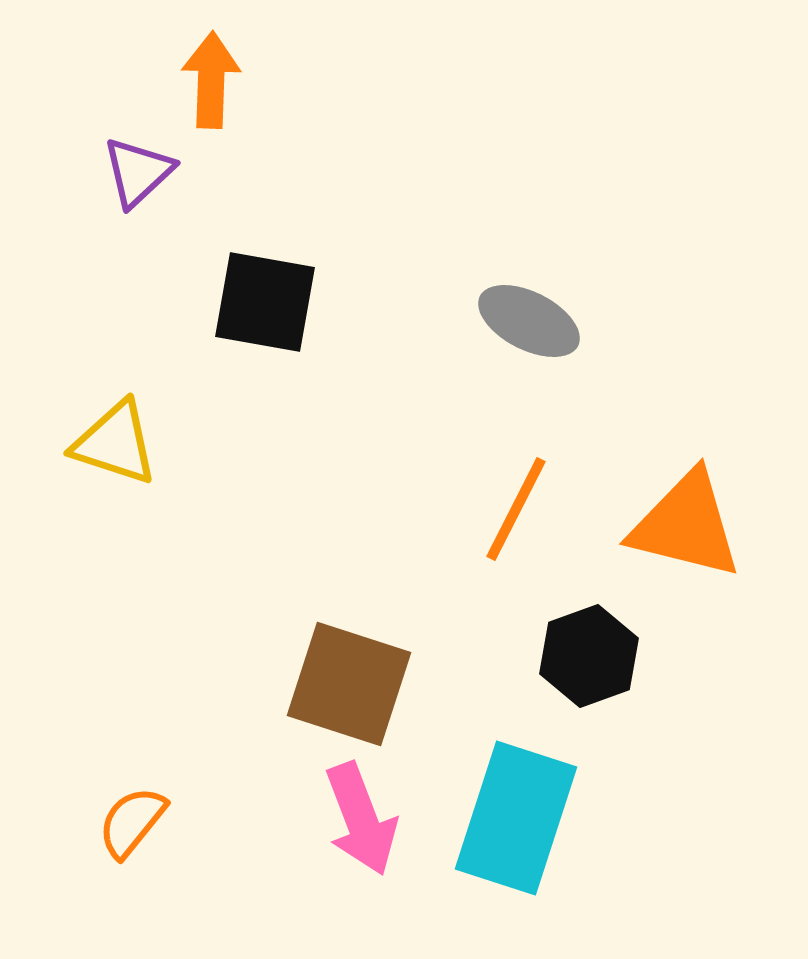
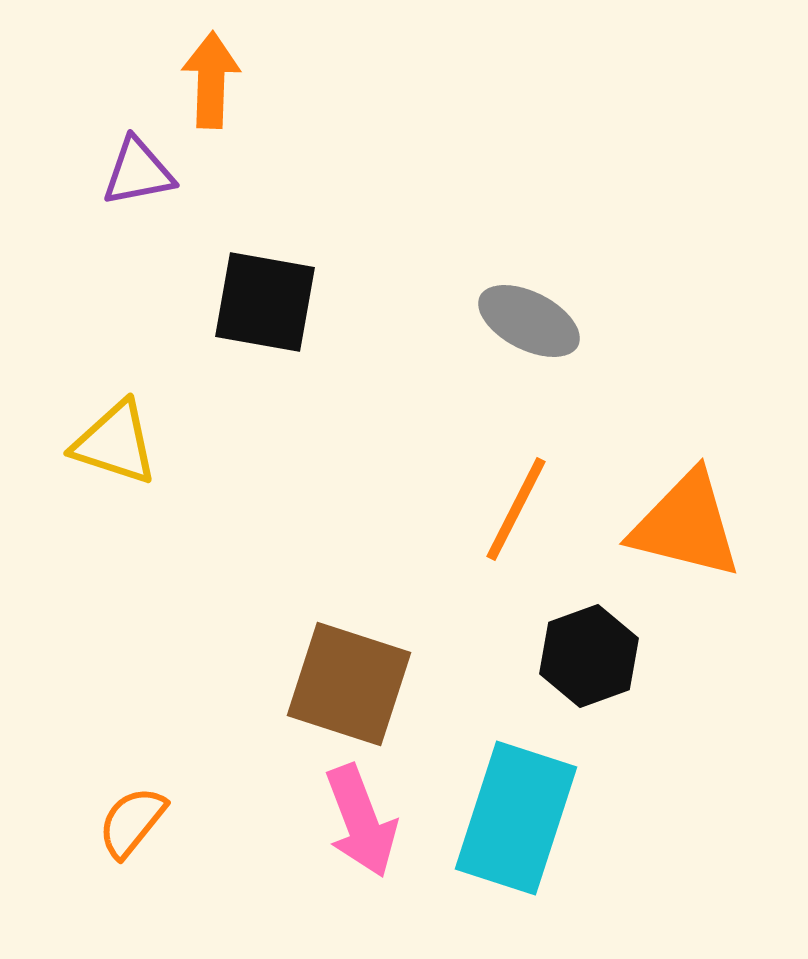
purple triangle: rotated 32 degrees clockwise
pink arrow: moved 2 px down
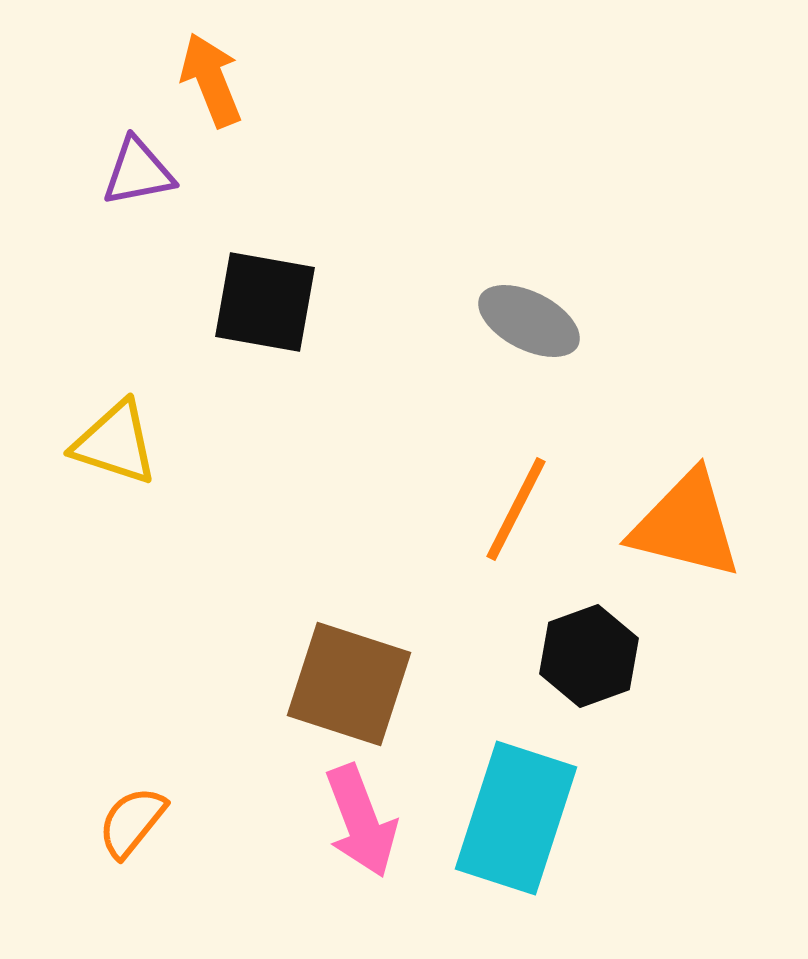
orange arrow: rotated 24 degrees counterclockwise
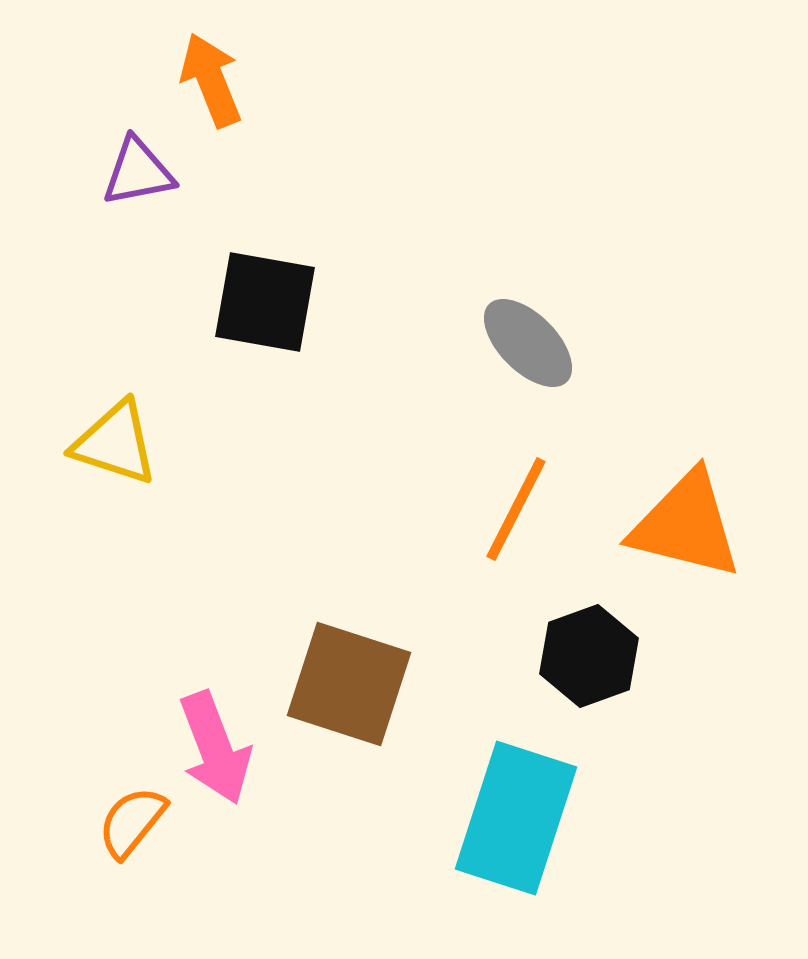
gray ellipse: moved 1 px left, 22 px down; rotated 18 degrees clockwise
pink arrow: moved 146 px left, 73 px up
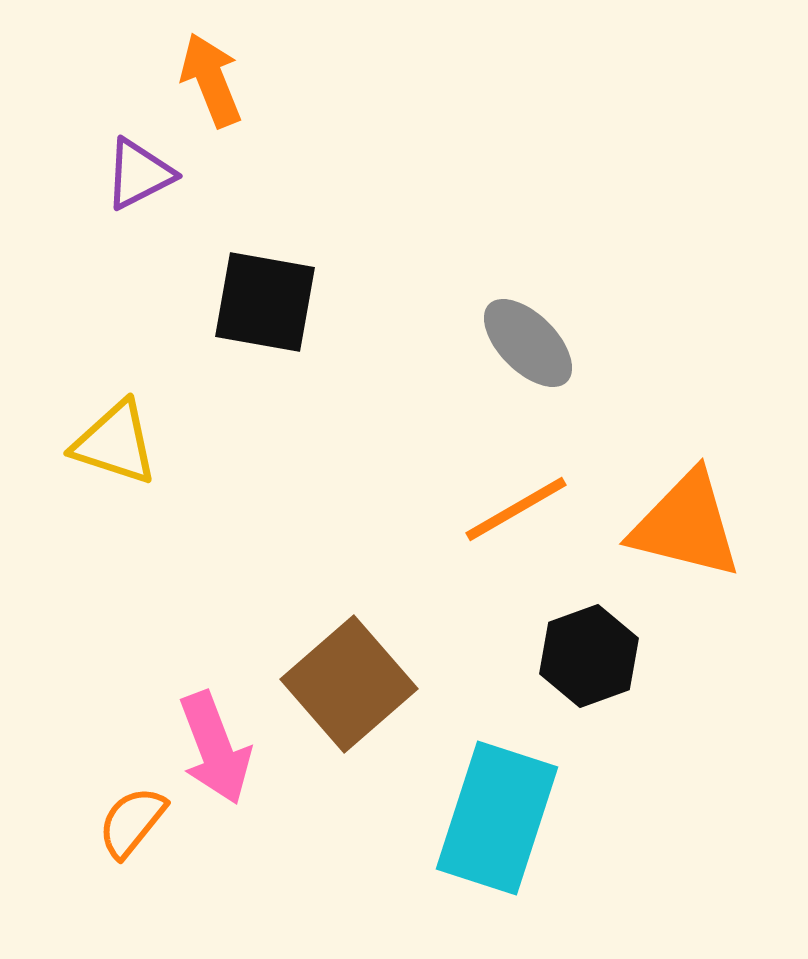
purple triangle: moved 1 px right, 2 px down; rotated 16 degrees counterclockwise
orange line: rotated 33 degrees clockwise
brown square: rotated 31 degrees clockwise
cyan rectangle: moved 19 px left
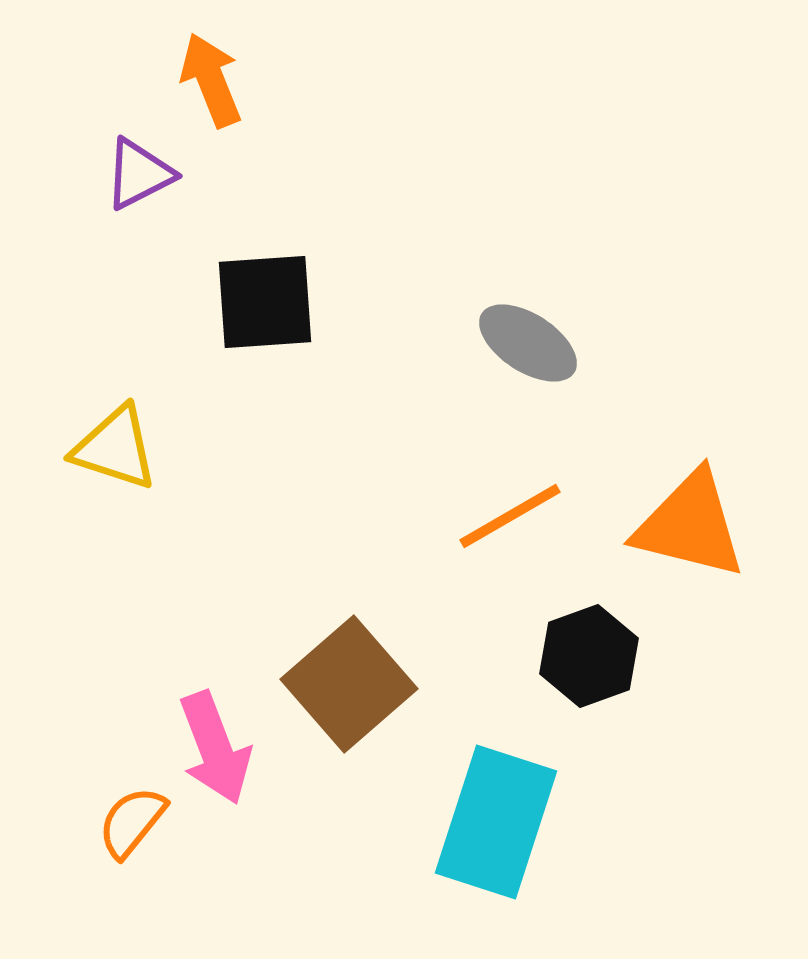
black square: rotated 14 degrees counterclockwise
gray ellipse: rotated 12 degrees counterclockwise
yellow triangle: moved 5 px down
orange line: moved 6 px left, 7 px down
orange triangle: moved 4 px right
cyan rectangle: moved 1 px left, 4 px down
